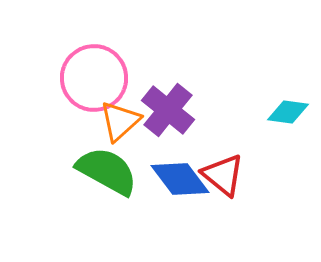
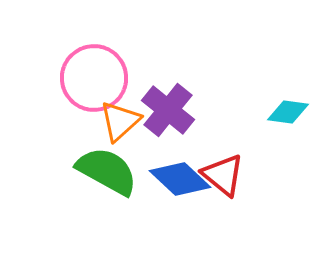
blue diamond: rotated 10 degrees counterclockwise
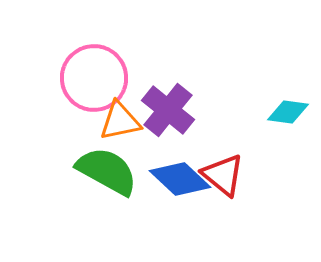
orange triangle: rotated 30 degrees clockwise
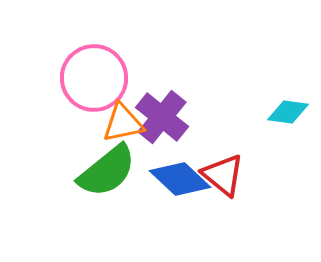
purple cross: moved 6 px left, 7 px down
orange triangle: moved 3 px right, 2 px down
green semicircle: rotated 112 degrees clockwise
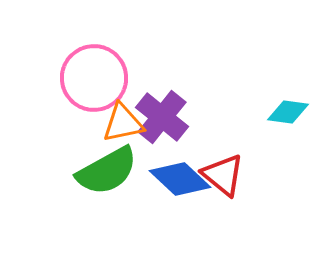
green semicircle: rotated 10 degrees clockwise
